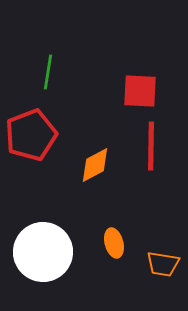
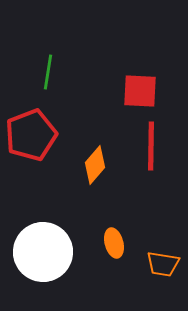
orange diamond: rotated 21 degrees counterclockwise
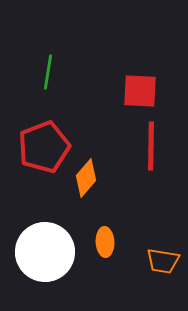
red pentagon: moved 13 px right, 12 px down
orange diamond: moved 9 px left, 13 px down
orange ellipse: moved 9 px left, 1 px up; rotated 12 degrees clockwise
white circle: moved 2 px right
orange trapezoid: moved 3 px up
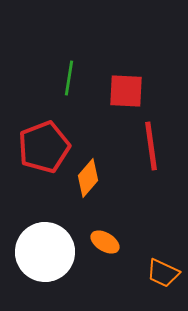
green line: moved 21 px right, 6 px down
red square: moved 14 px left
red line: rotated 9 degrees counterclockwise
orange diamond: moved 2 px right
orange ellipse: rotated 56 degrees counterclockwise
orange trapezoid: moved 12 px down; rotated 16 degrees clockwise
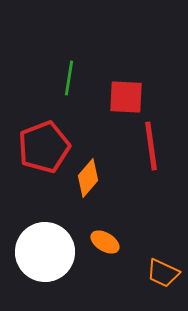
red square: moved 6 px down
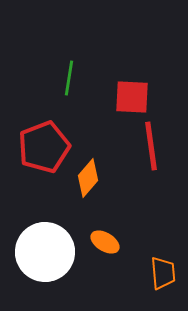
red square: moved 6 px right
orange trapezoid: rotated 120 degrees counterclockwise
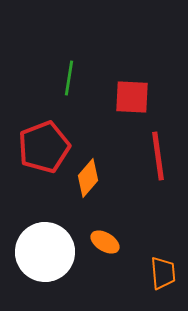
red line: moved 7 px right, 10 px down
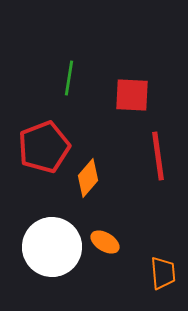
red square: moved 2 px up
white circle: moved 7 px right, 5 px up
